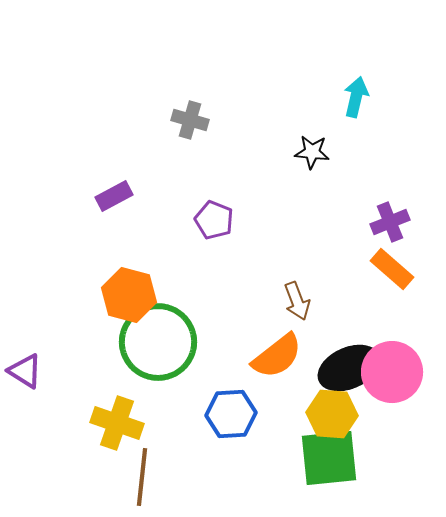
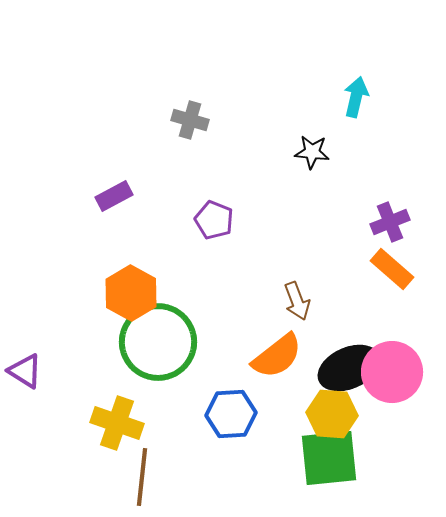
orange hexagon: moved 2 px right, 2 px up; rotated 14 degrees clockwise
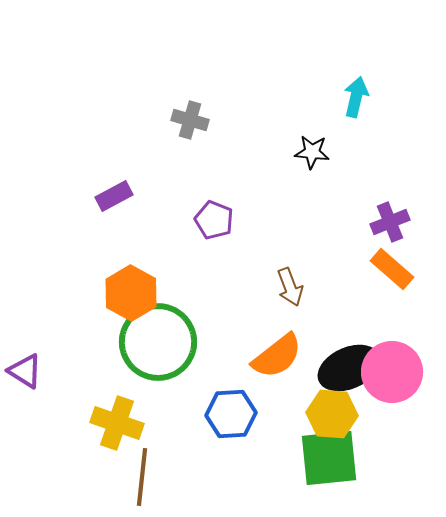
brown arrow: moved 7 px left, 14 px up
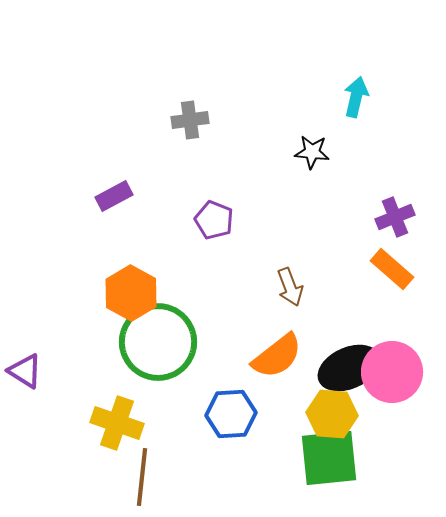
gray cross: rotated 24 degrees counterclockwise
purple cross: moved 5 px right, 5 px up
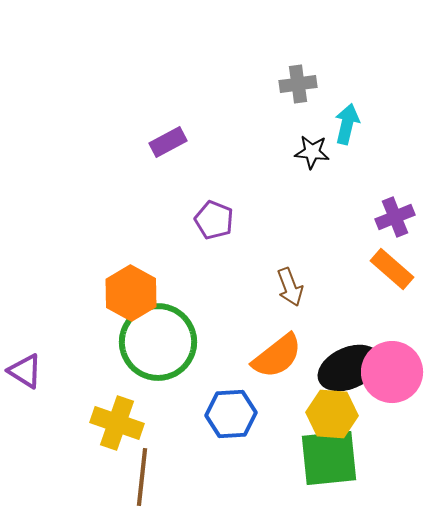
cyan arrow: moved 9 px left, 27 px down
gray cross: moved 108 px right, 36 px up
purple rectangle: moved 54 px right, 54 px up
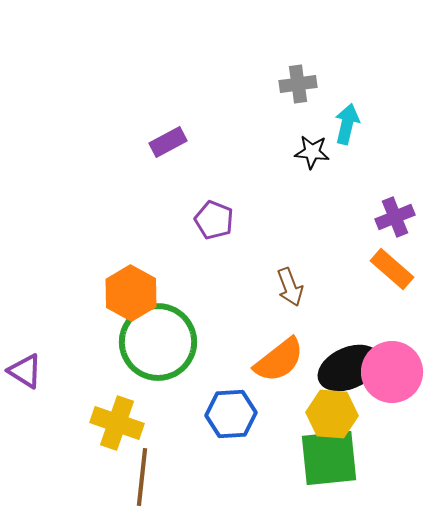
orange semicircle: moved 2 px right, 4 px down
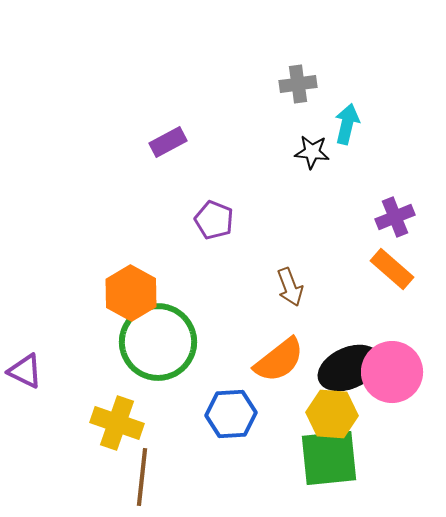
purple triangle: rotated 6 degrees counterclockwise
